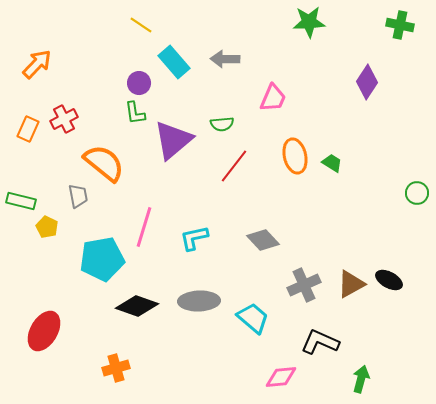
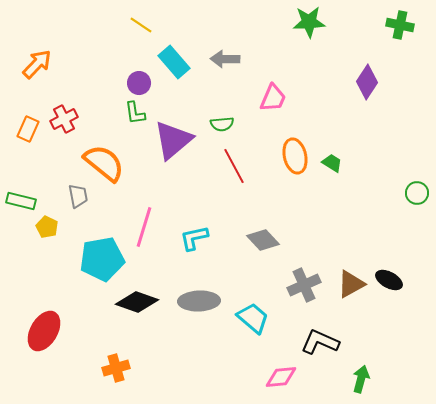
red line: rotated 66 degrees counterclockwise
black diamond: moved 4 px up
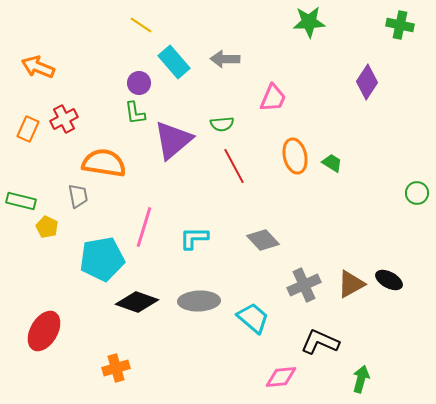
orange arrow: moved 1 px right, 3 px down; rotated 112 degrees counterclockwise
orange semicircle: rotated 30 degrees counterclockwise
cyan L-shape: rotated 12 degrees clockwise
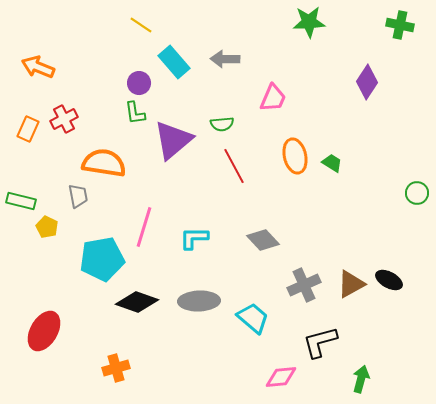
black L-shape: rotated 39 degrees counterclockwise
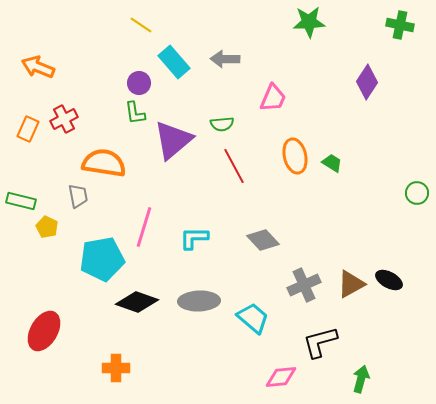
orange cross: rotated 16 degrees clockwise
